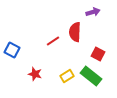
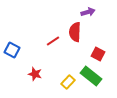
purple arrow: moved 5 px left
yellow rectangle: moved 1 px right, 6 px down; rotated 16 degrees counterclockwise
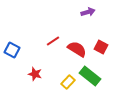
red semicircle: moved 2 px right, 17 px down; rotated 120 degrees clockwise
red square: moved 3 px right, 7 px up
green rectangle: moved 1 px left
